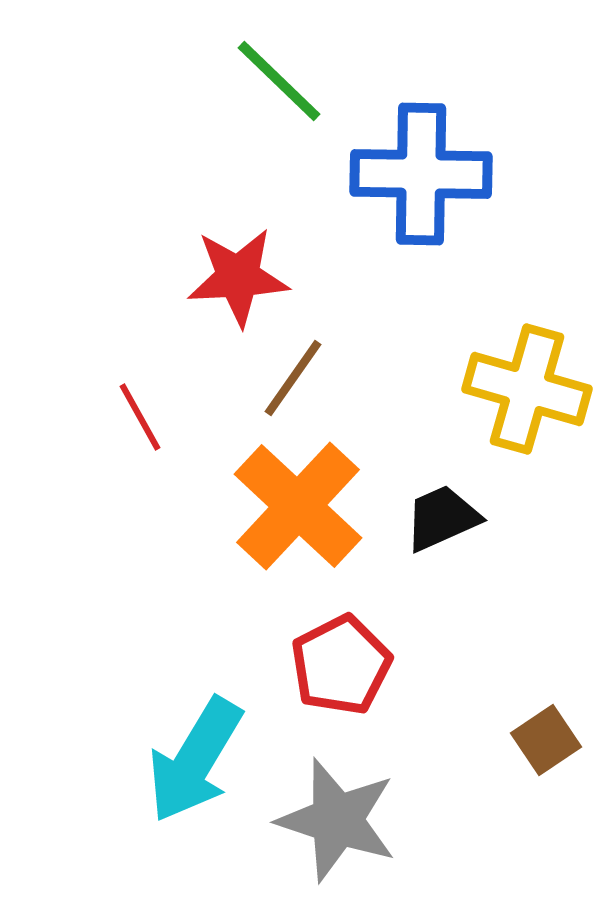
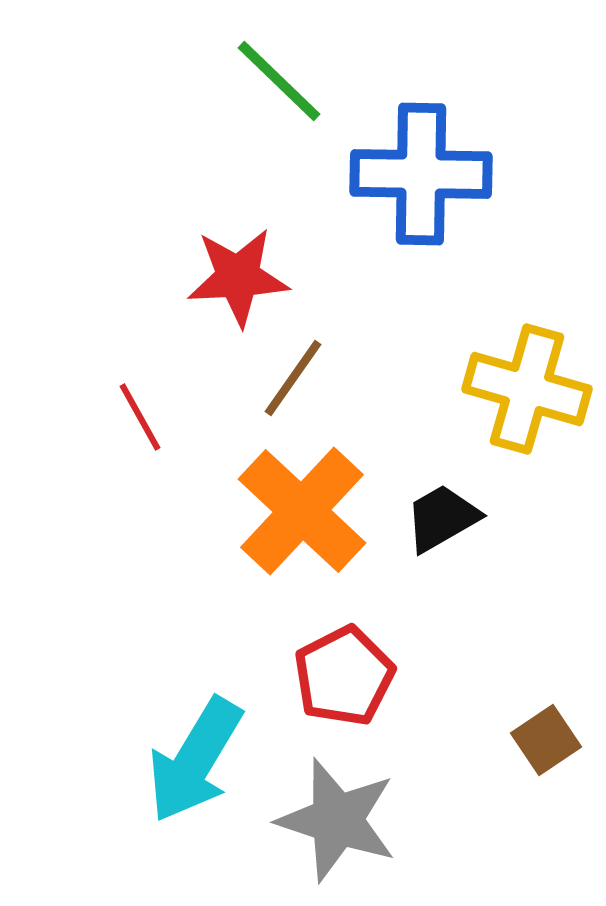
orange cross: moved 4 px right, 5 px down
black trapezoid: rotated 6 degrees counterclockwise
red pentagon: moved 3 px right, 11 px down
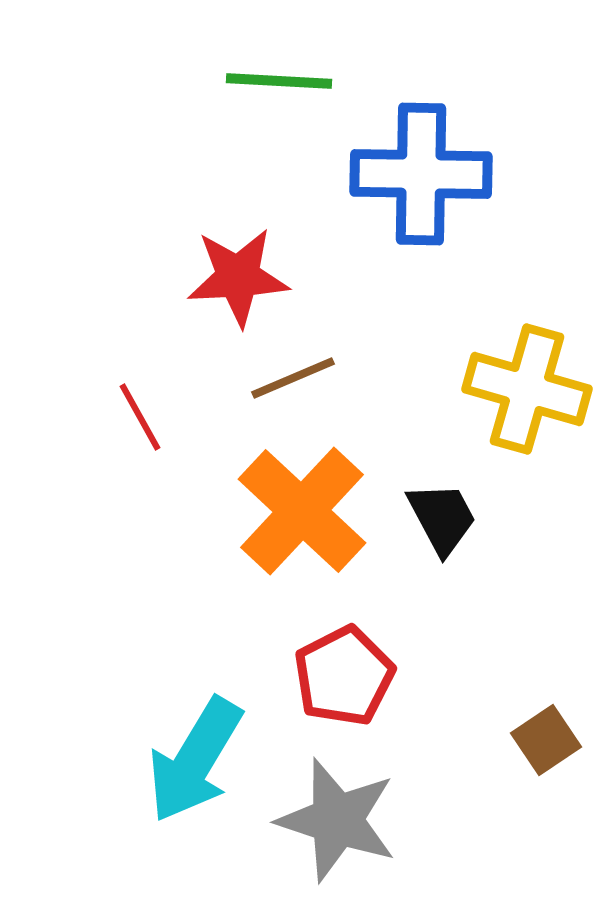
green line: rotated 41 degrees counterclockwise
brown line: rotated 32 degrees clockwise
black trapezoid: rotated 92 degrees clockwise
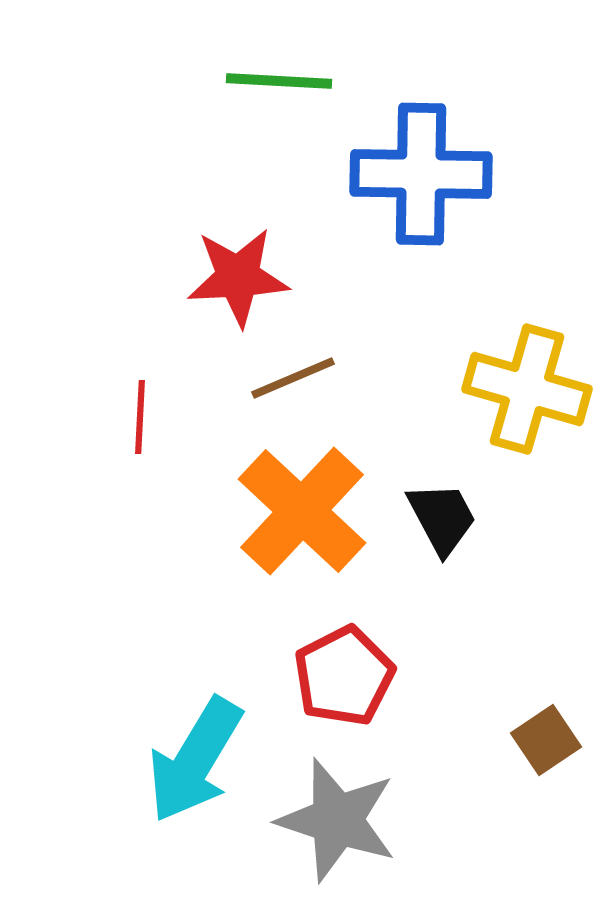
red line: rotated 32 degrees clockwise
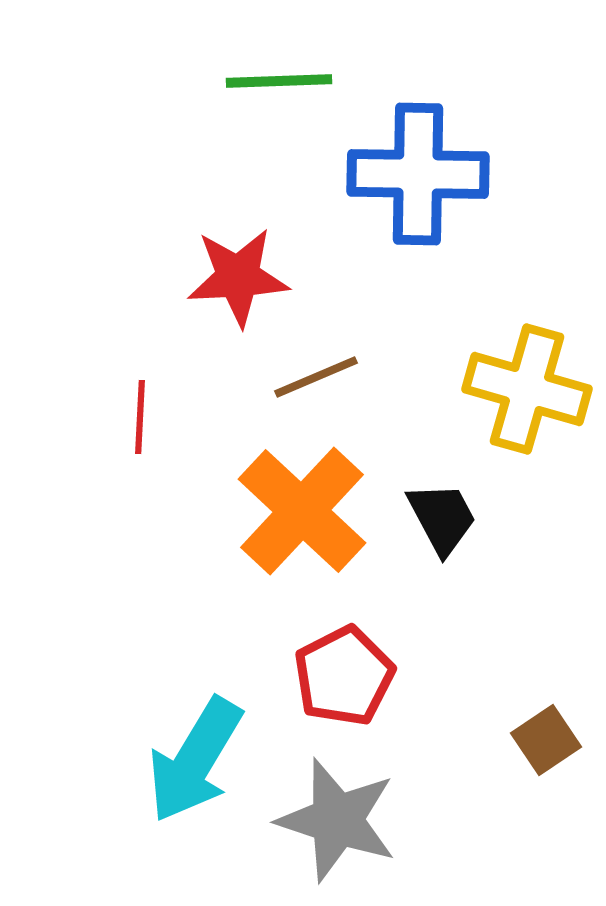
green line: rotated 5 degrees counterclockwise
blue cross: moved 3 px left
brown line: moved 23 px right, 1 px up
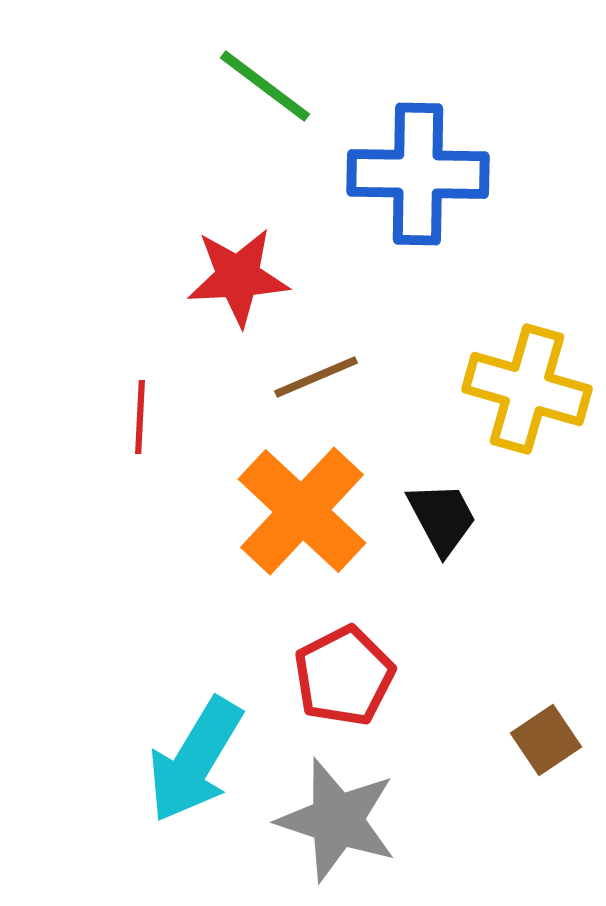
green line: moved 14 px left, 5 px down; rotated 39 degrees clockwise
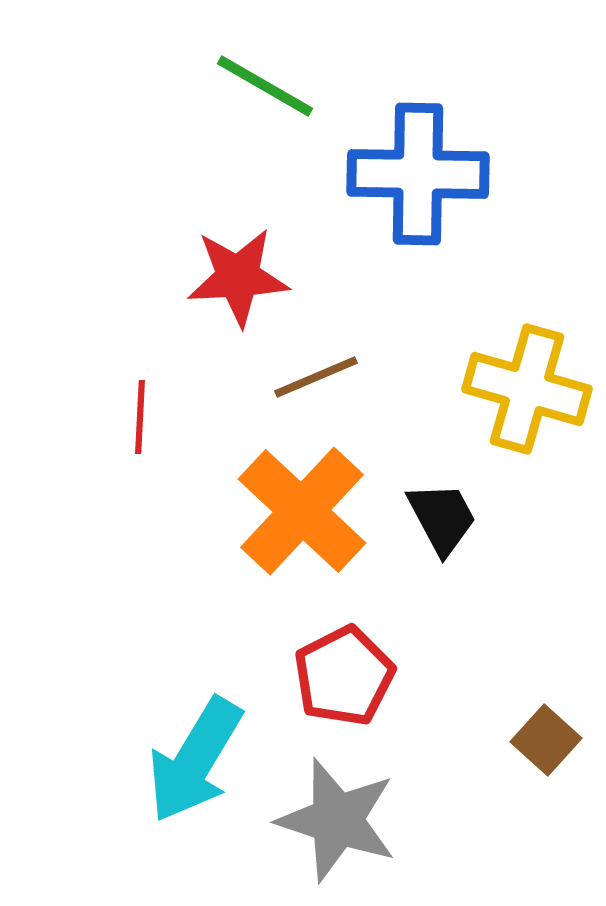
green line: rotated 7 degrees counterclockwise
brown square: rotated 14 degrees counterclockwise
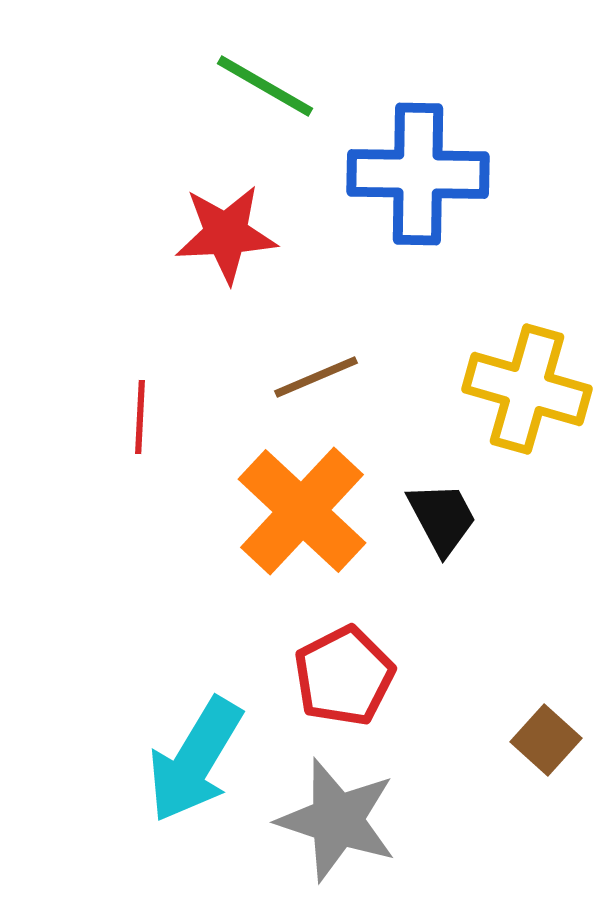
red star: moved 12 px left, 43 px up
